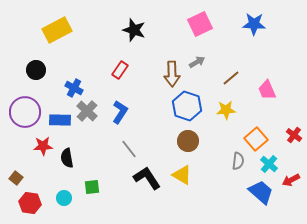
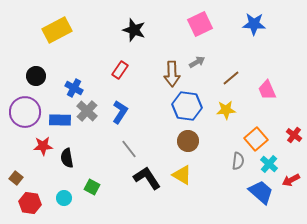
black circle: moved 6 px down
blue hexagon: rotated 12 degrees counterclockwise
green square: rotated 35 degrees clockwise
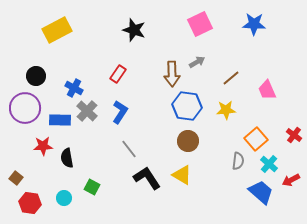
red rectangle: moved 2 px left, 4 px down
purple circle: moved 4 px up
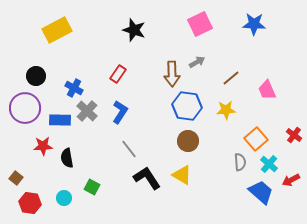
gray semicircle: moved 2 px right, 1 px down; rotated 12 degrees counterclockwise
